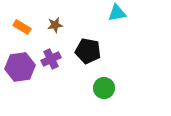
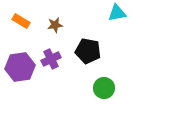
orange rectangle: moved 1 px left, 6 px up
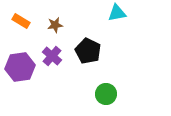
black pentagon: rotated 15 degrees clockwise
purple cross: moved 1 px right, 3 px up; rotated 24 degrees counterclockwise
green circle: moved 2 px right, 6 px down
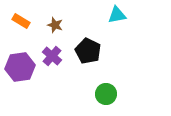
cyan triangle: moved 2 px down
brown star: rotated 28 degrees clockwise
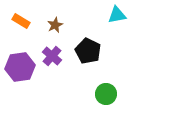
brown star: rotated 28 degrees clockwise
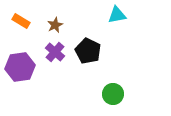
purple cross: moved 3 px right, 4 px up
green circle: moved 7 px right
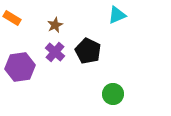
cyan triangle: rotated 12 degrees counterclockwise
orange rectangle: moved 9 px left, 3 px up
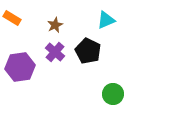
cyan triangle: moved 11 px left, 5 px down
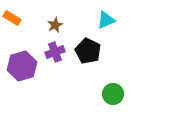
purple cross: rotated 30 degrees clockwise
purple hexagon: moved 2 px right, 1 px up; rotated 8 degrees counterclockwise
